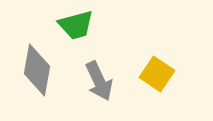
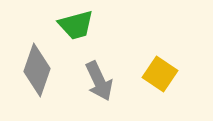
gray diamond: rotated 9 degrees clockwise
yellow square: moved 3 px right
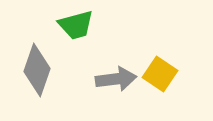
gray arrow: moved 17 px right, 2 px up; rotated 72 degrees counterclockwise
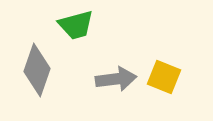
yellow square: moved 4 px right, 3 px down; rotated 12 degrees counterclockwise
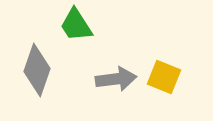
green trapezoid: rotated 72 degrees clockwise
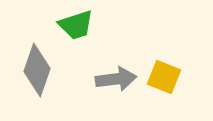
green trapezoid: rotated 75 degrees counterclockwise
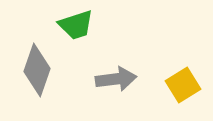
yellow square: moved 19 px right, 8 px down; rotated 36 degrees clockwise
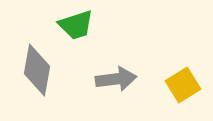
gray diamond: rotated 9 degrees counterclockwise
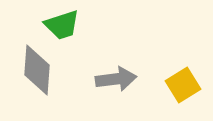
green trapezoid: moved 14 px left
gray diamond: rotated 6 degrees counterclockwise
